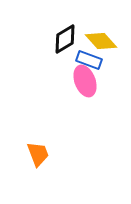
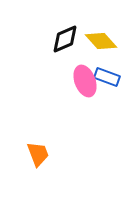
black diamond: rotated 8 degrees clockwise
blue rectangle: moved 18 px right, 17 px down
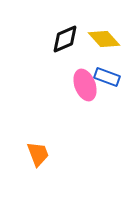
yellow diamond: moved 3 px right, 2 px up
pink ellipse: moved 4 px down
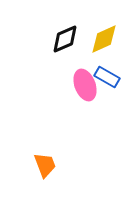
yellow diamond: rotated 72 degrees counterclockwise
blue rectangle: rotated 10 degrees clockwise
orange trapezoid: moved 7 px right, 11 px down
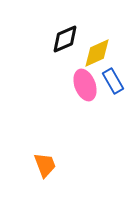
yellow diamond: moved 7 px left, 14 px down
blue rectangle: moved 6 px right, 4 px down; rotated 30 degrees clockwise
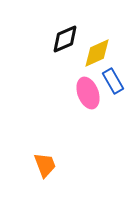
pink ellipse: moved 3 px right, 8 px down
